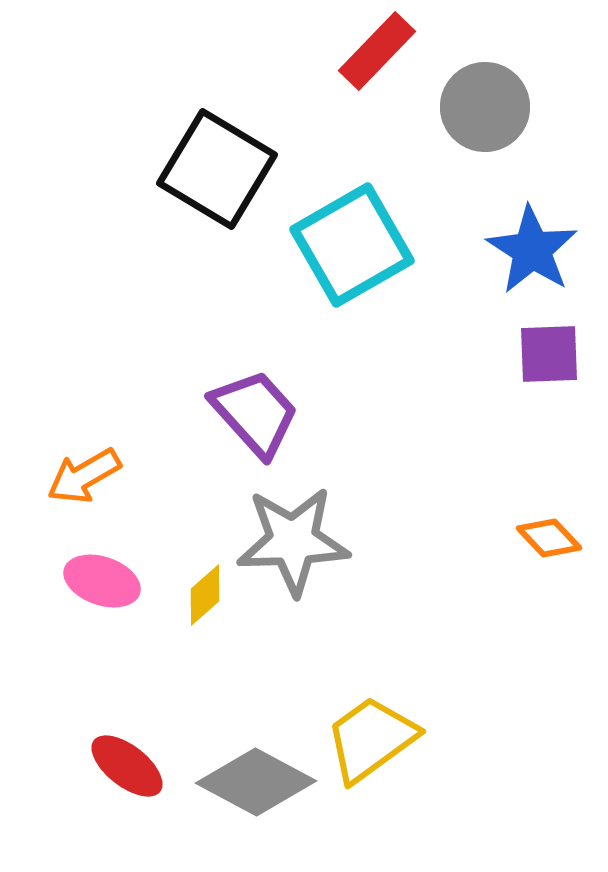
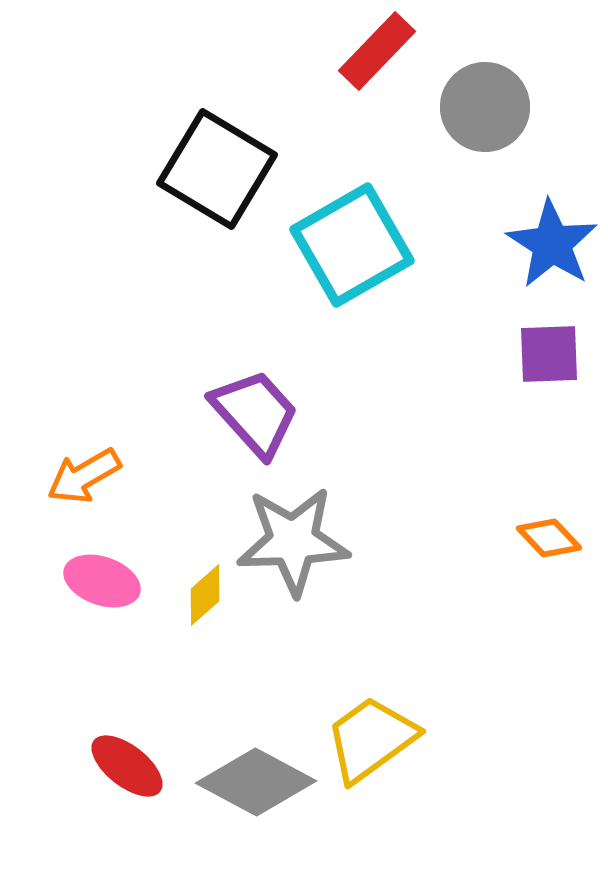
blue star: moved 20 px right, 6 px up
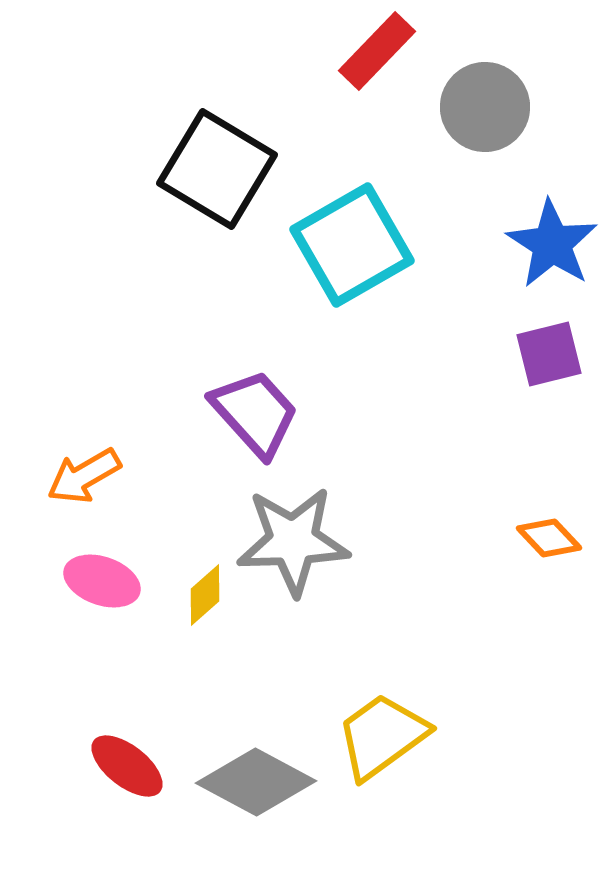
purple square: rotated 12 degrees counterclockwise
yellow trapezoid: moved 11 px right, 3 px up
